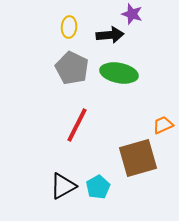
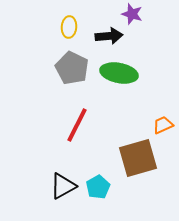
black arrow: moved 1 px left, 1 px down
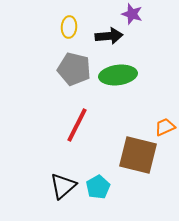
gray pentagon: moved 2 px right, 1 px down; rotated 12 degrees counterclockwise
green ellipse: moved 1 px left, 2 px down; rotated 18 degrees counterclockwise
orange trapezoid: moved 2 px right, 2 px down
brown square: moved 3 px up; rotated 30 degrees clockwise
black triangle: rotated 12 degrees counterclockwise
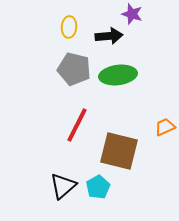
brown square: moved 19 px left, 4 px up
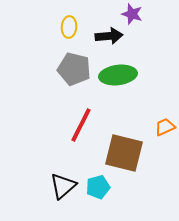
red line: moved 4 px right
brown square: moved 5 px right, 2 px down
cyan pentagon: rotated 15 degrees clockwise
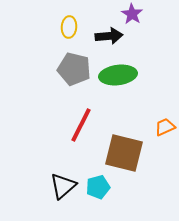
purple star: rotated 15 degrees clockwise
